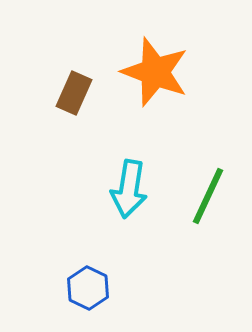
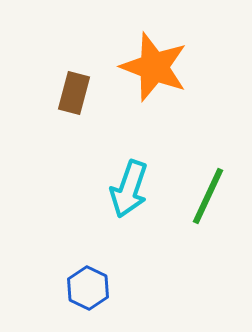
orange star: moved 1 px left, 5 px up
brown rectangle: rotated 9 degrees counterclockwise
cyan arrow: rotated 10 degrees clockwise
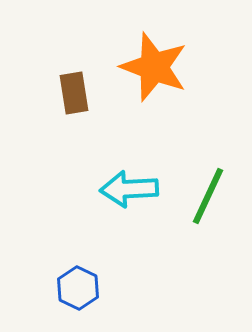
brown rectangle: rotated 24 degrees counterclockwise
cyan arrow: rotated 68 degrees clockwise
blue hexagon: moved 10 px left
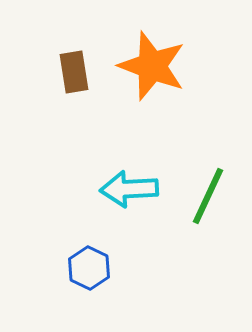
orange star: moved 2 px left, 1 px up
brown rectangle: moved 21 px up
blue hexagon: moved 11 px right, 20 px up
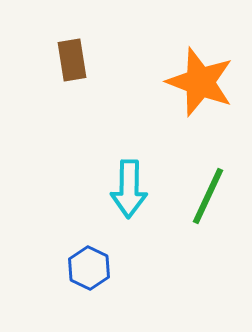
orange star: moved 48 px right, 16 px down
brown rectangle: moved 2 px left, 12 px up
cyan arrow: rotated 86 degrees counterclockwise
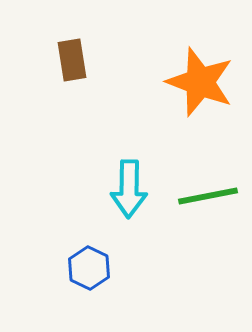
green line: rotated 54 degrees clockwise
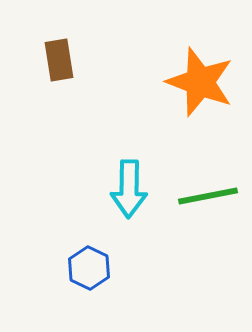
brown rectangle: moved 13 px left
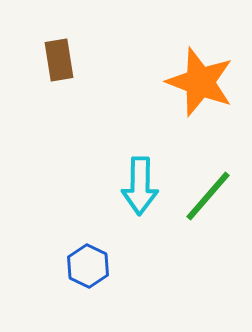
cyan arrow: moved 11 px right, 3 px up
green line: rotated 38 degrees counterclockwise
blue hexagon: moved 1 px left, 2 px up
